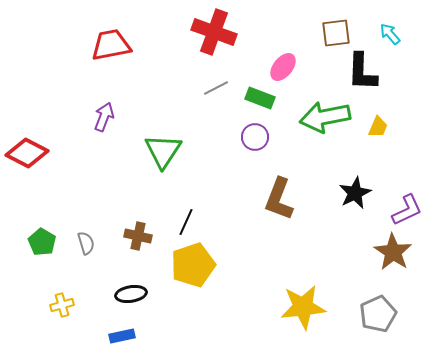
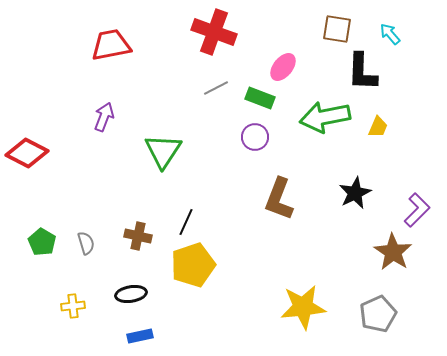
brown square: moved 1 px right, 4 px up; rotated 16 degrees clockwise
purple L-shape: moved 10 px right; rotated 20 degrees counterclockwise
yellow cross: moved 11 px right, 1 px down; rotated 10 degrees clockwise
blue rectangle: moved 18 px right
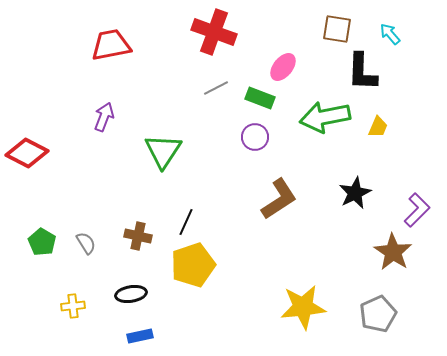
brown L-shape: rotated 144 degrees counterclockwise
gray semicircle: rotated 15 degrees counterclockwise
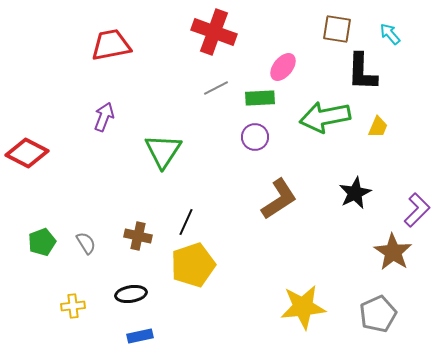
green rectangle: rotated 24 degrees counterclockwise
green pentagon: rotated 20 degrees clockwise
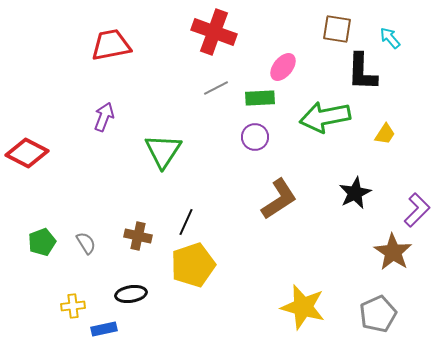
cyan arrow: moved 4 px down
yellow trapezoid: moved 7 px right, 7 px down; rotated 10 degrees clockwise
yellow star: rotated 21 degrees clockwise
blue rectangle: moved 36 px left, 7 px up
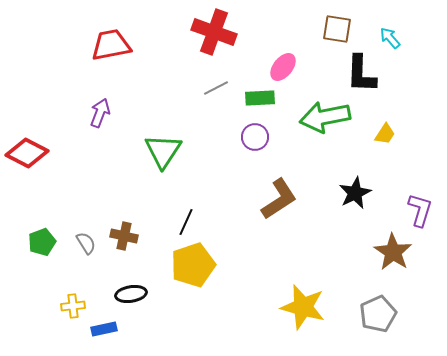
black L-shape: moved 1 px left, 2 px down
purple arrow: moved 4 px left, 4 px up
purple L-shape: moved 3 px right; rotated 28 degrees counterclockwise
brown cross: moved 14 px left
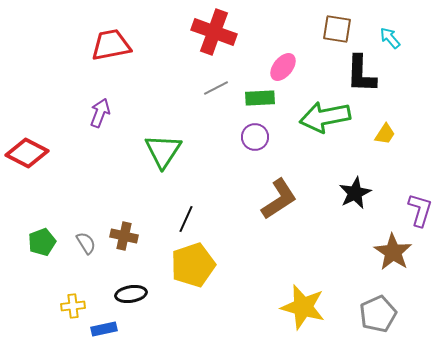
black line: moved 3 px up
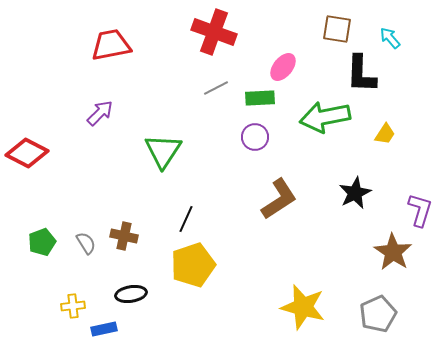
purple arrow: rotated 24 degrees clockwise
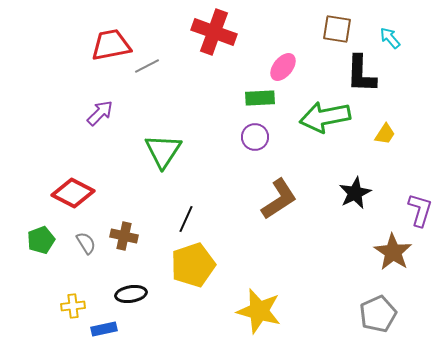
gray line: moved 69 px left, 22 px up
red diamond: moved 46 px right, 40 px down
green pentagon: moved 1 px left, 2 px up
yellow star: moved 44 px left, 4 px down
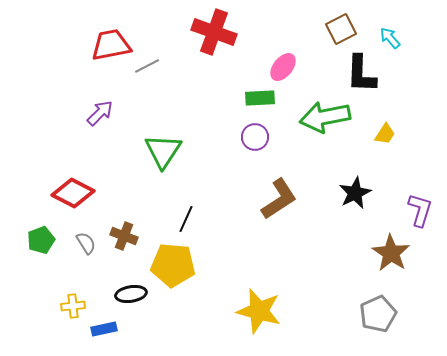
brown square: moved 4 px right; rotated 36 degrees counterclockwise
brown cross: rotated 8 degrees clockwise
brown star: moved 2 px left, 1 px down
yellow pentagon: moved 20 px left; rotated 24 degrees clockwise
